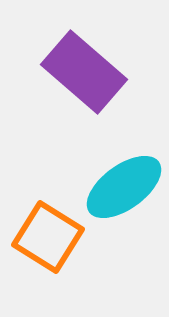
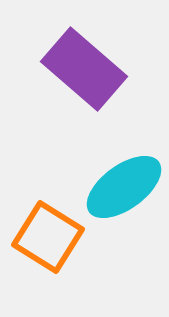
purple rectangle: moved 3 px up
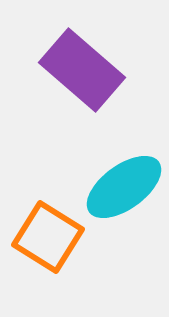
purple rectangle: moved 2 px left, 1 px down
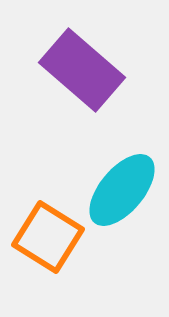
cyan ellipse: moved 2 px left, 3 px down; rotated 14 degrees counterclockwise
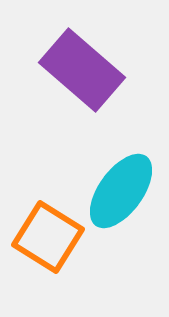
cyan ellipse: moved 1 px left, 1 px down; rotated 4 degrees counterclockwise
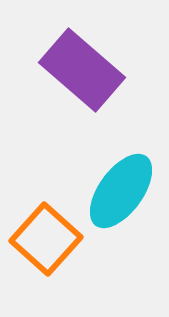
orange square: moved 2 px left, 2 px down; rotated 10 degrees clockwise
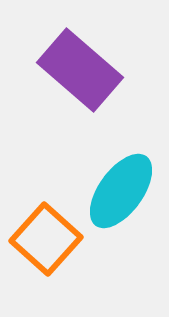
purple rectangle: moved 2 px left
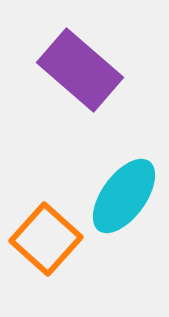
cyan ellipse: moved 3 px right, 5 px down
